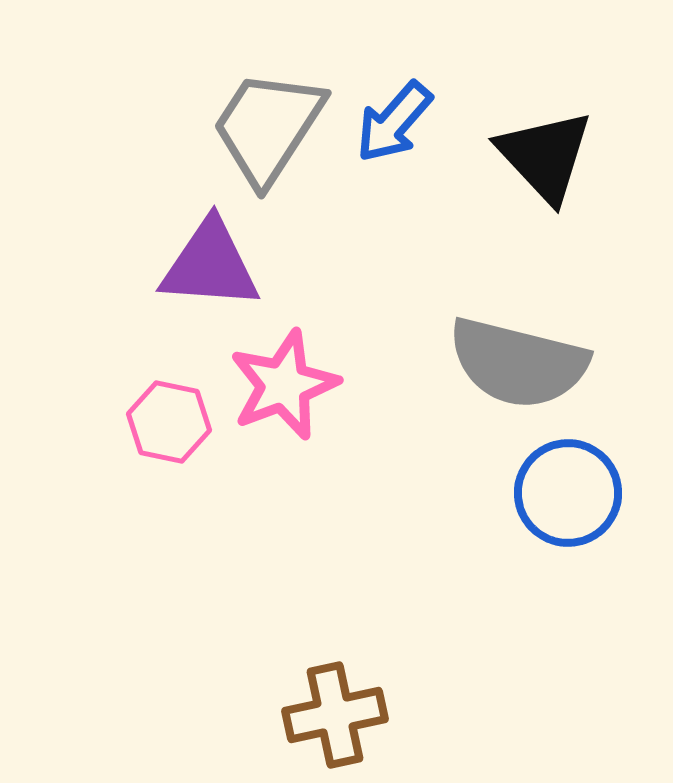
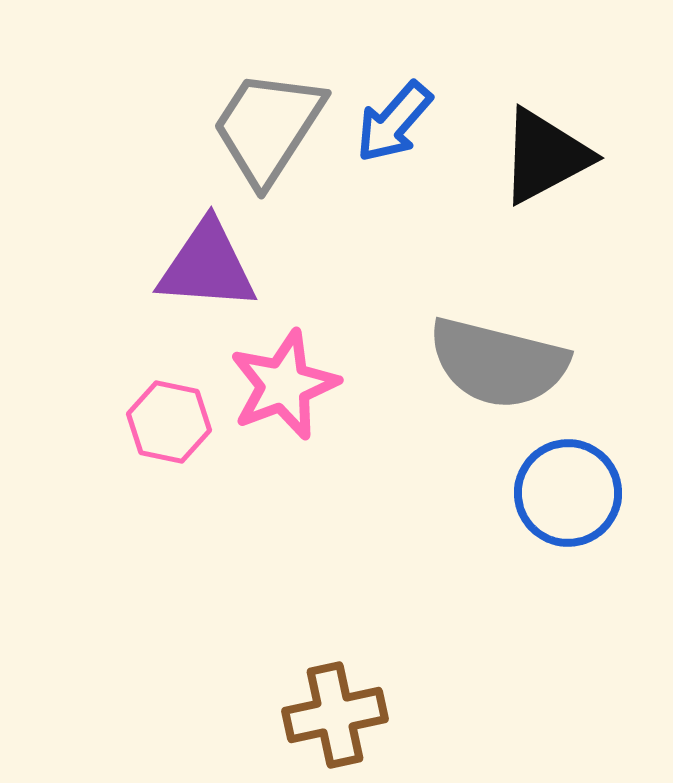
black triangle: rotated 45 degrees clockwise
purple triangle: moved 3 px left, 1 px down
gray semicircle: moved 20 px left
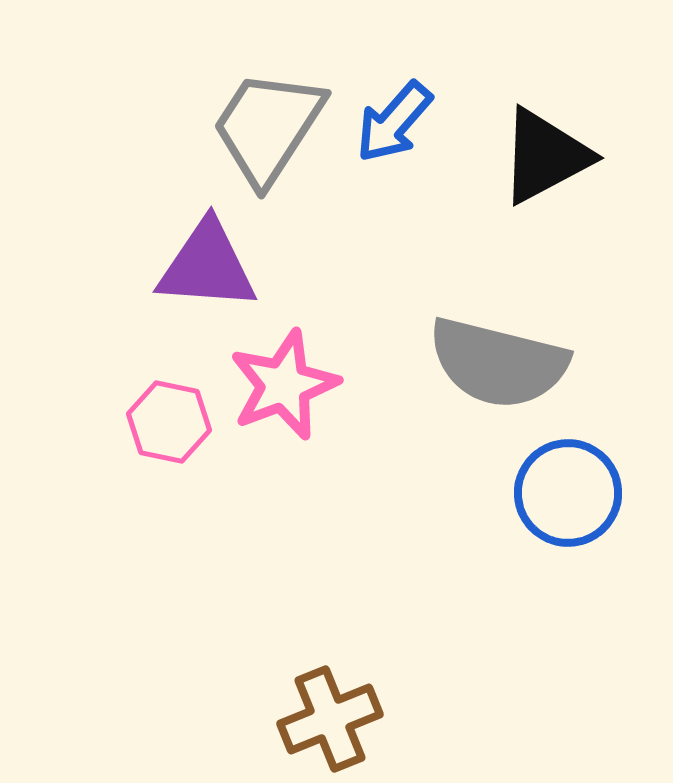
brown cross: moved 5 px left, 4 px down; rotated 10 degrees counterclockwise
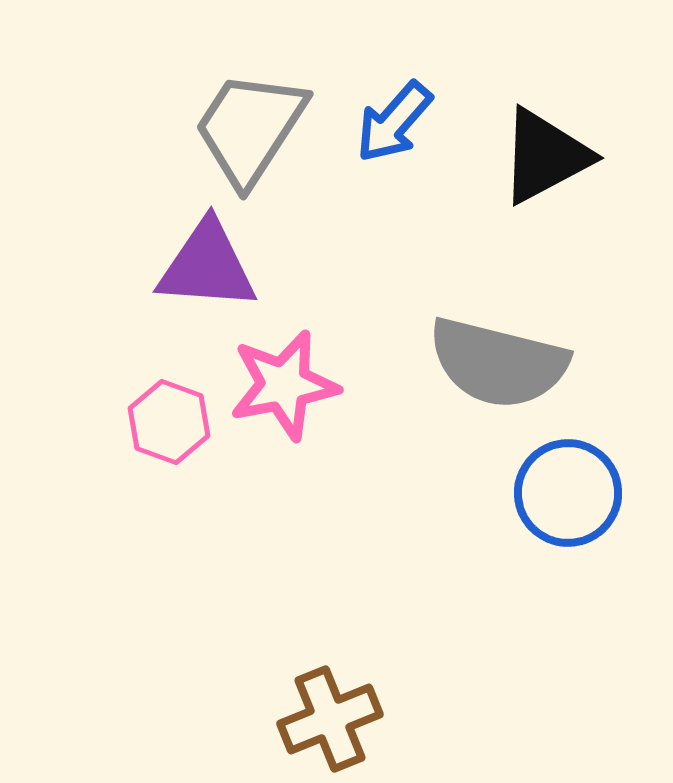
gray trapezoid: moved 18 px left, 1 px down
pink star: rotated 10 degrees clockwise
pink hexagon: rotated 8 degrees clockwise
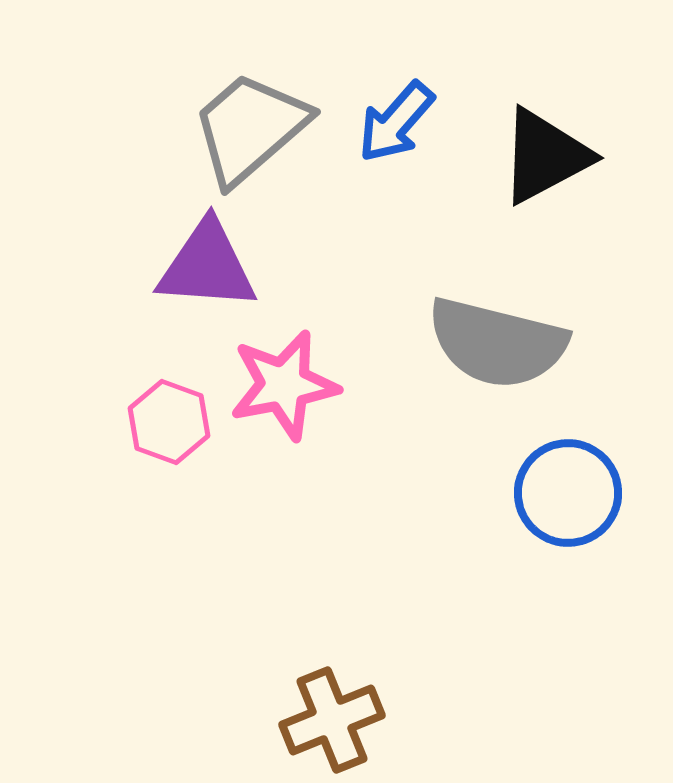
blue arrow: moved 2 px right
gray trapezoid: rotated 16 degrees clockwise
gray semicircle: moved 1 px left, 20 px up
brown cross: moved 2 px right, 1 px down
